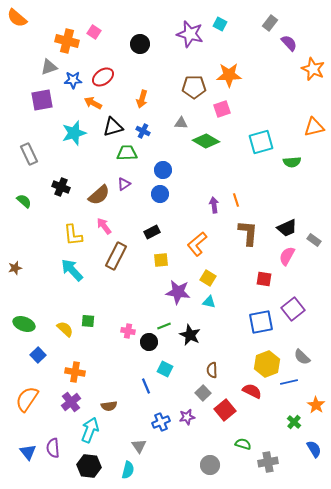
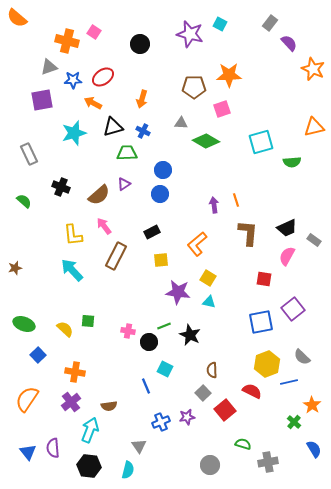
orange star at (316, 405): moved 4 px left
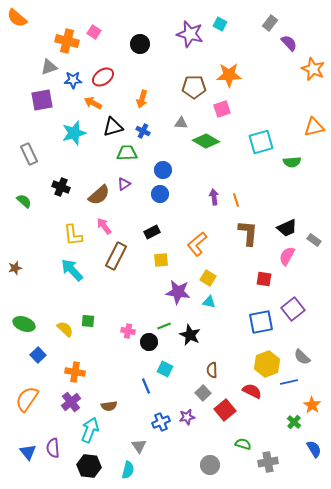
purple arrow at (214, 205): moved 8 px up
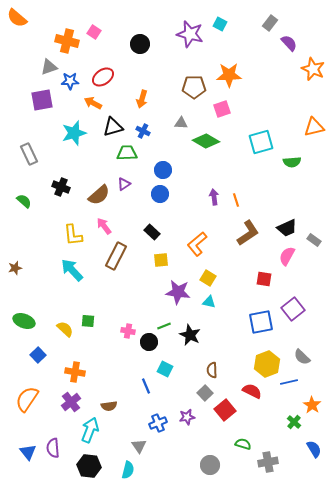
blue star at (73, 80): moved 3 px left, 1 px down
black rectangle at (152, 232): rotated 70 degrees clockwise
brown L-shape at (248, 233): rotated 52 degrees clockwise
green ellipse at (24, 324): moved 3 px up
gray square at (203, 393): moved 2 px right
blue cross at (161, 422): moved 3 px left, 1 px down
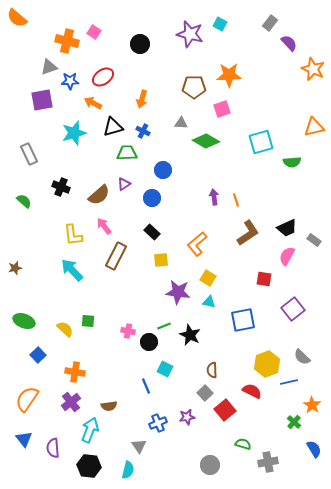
blue circle at (160, 194): moved 8 px left, 4 px down
blue square at (261, 322): moved 18 px left, 2 px up
blue triangle at (28, 452): moved 4 px left, 13 px up
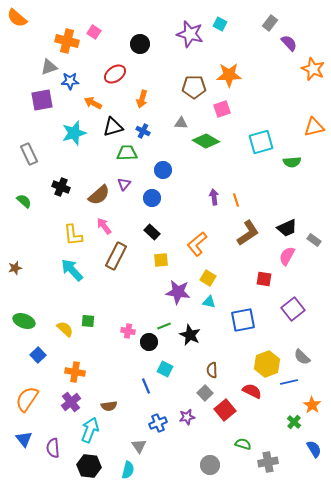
red ellipse at (103, 77): moved 12 px right, 3 px up
purple triangle at (124, 184): rotated 16 degrees counterclockwise
